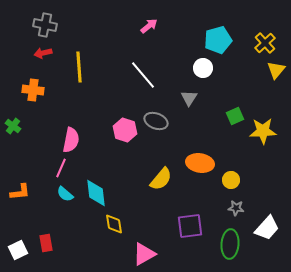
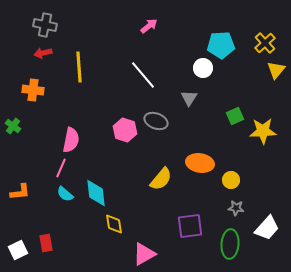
cyan pentagon: moved 3 px right, 5 px down; rotated 12 degrees clockwise
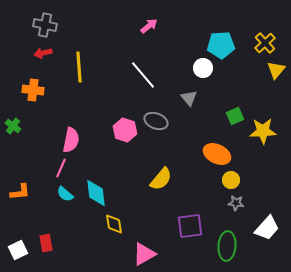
gray triangle: rotated 12 degrees counterclockwise
orange ellipse: moved 17 px right, 9 px up; rotated 16 degrees clockwise
gray star: moved 5 px up
green ellipse: moved 3 px left, 2 px down
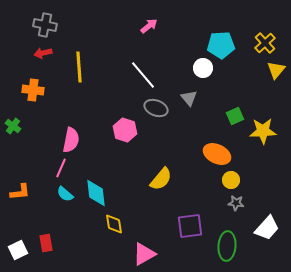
gray ellipse: moved 13 px up
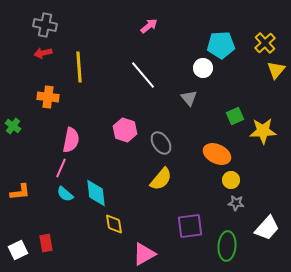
orange cross: moved 15 px right, 7 px down
gray ellipse: moved 5 px right, 35 px down; rotated 35 degrees clockwise
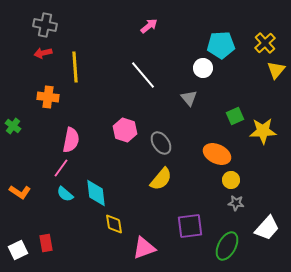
yellow line: moved 4 px left
pink line: rotated 12 degrees clockwise
orange L-shape: rotated 40 degrees clockwise
green ellipse: rotated 24 degrees clockwise
pink triangle: moved 6 px up; rotated 10 degrees clockwise
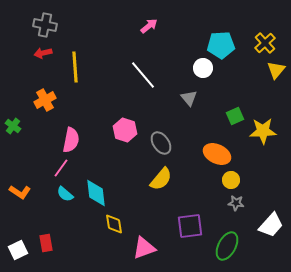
orange cross: moved 3 px left, 3 px down; rotated 35 degrees counterclockwise
white trapezoid: moved 4 px right, 3 px up
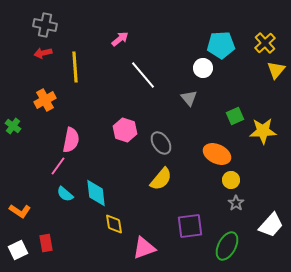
pink arrow: moved 29 px left, 13 px down
pink line: moved 3 px left, 2 px up
orange L-shape: moved 19 px down
gray star: rotated 28 degrees clockwise
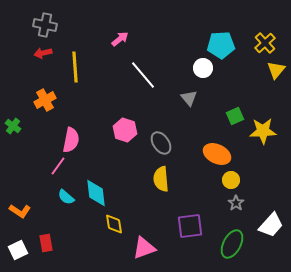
yellow semicircle: rotated 135 degrees clockwise
cyan semicircle: moved 1 px right, 3 px down
green ellipse: moved 5 px right, 2 px up
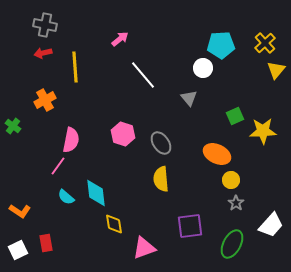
pink hexagon: moved 2 px left, 4 px down
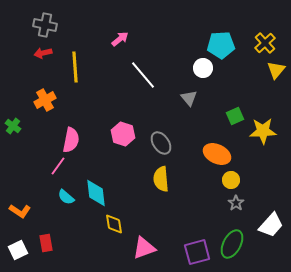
purple square: moved 7 px right, 26 px down; rotated 8 degrees counterclockwise
